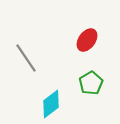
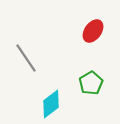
red ellipse: moved 6 px right, 9 px up
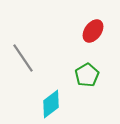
gray line: moved 3 px left
green pentagon: moved 4 px left, 8 px up
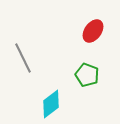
gray line: rotated 8 degrees clockwise
green pentagon: rotated 20 degrees counterclockwise
